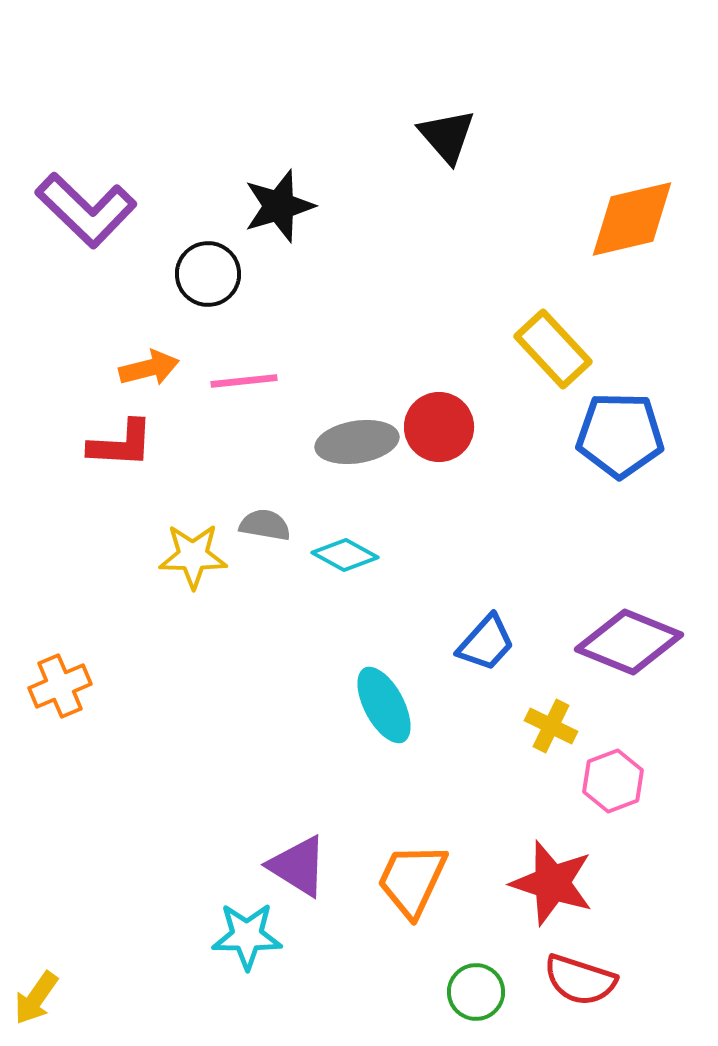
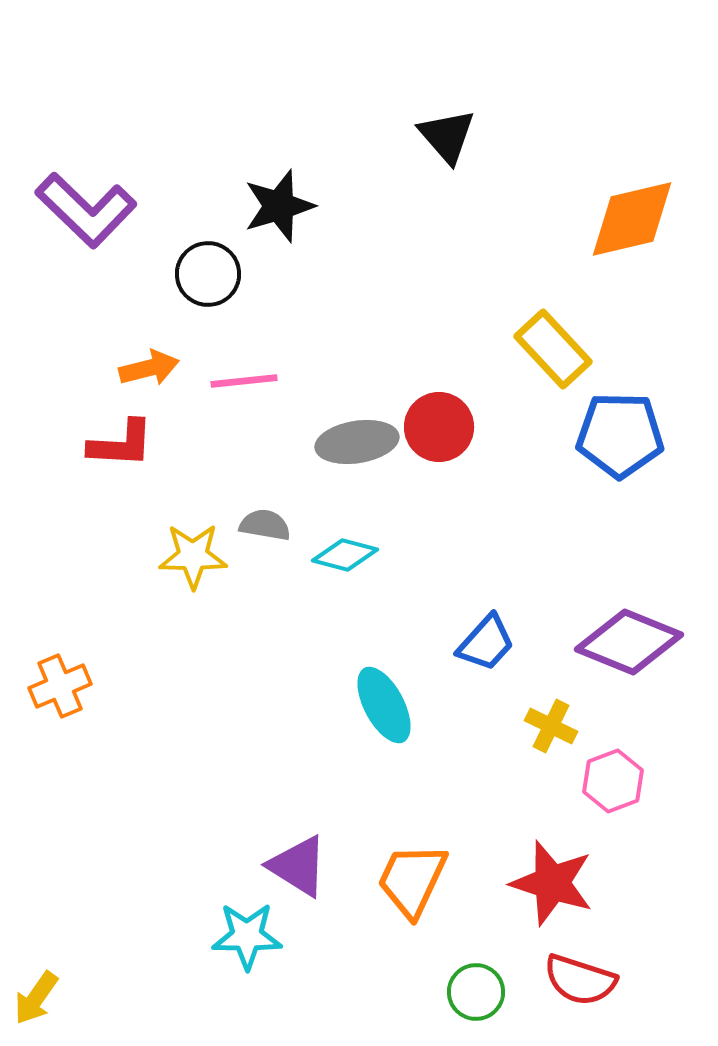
cyan diamond: rotated 14 degrees counterclockwise
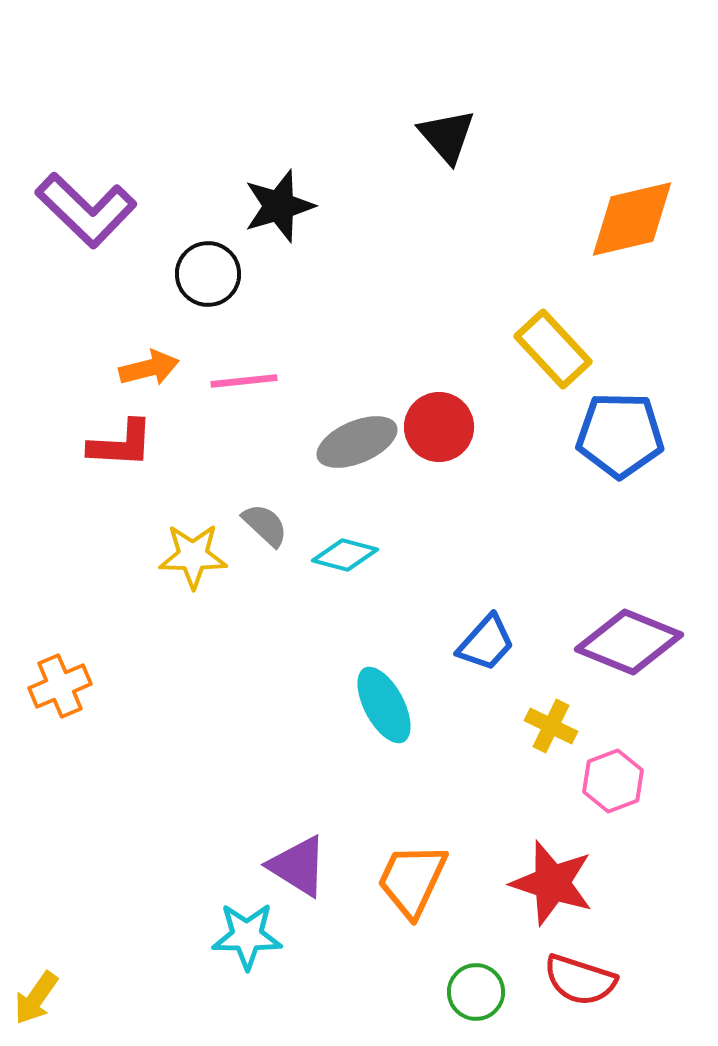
gray ellipse: rotated 14 degrees counterclockwise
gray semicircle: rotated 33 degrees clockwise
